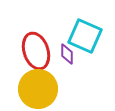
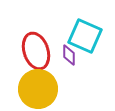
purple diamond: moved 2 px right, 1 px down
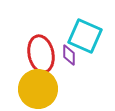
red ellipse: moved 5 px right, 3 px down; rotated 6 degrees clockwise
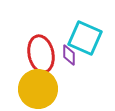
cyan square: moved 2 px down
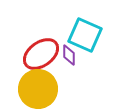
cyan square: moved 3 px up
red ellipse: rotated 66 degrees clockwise
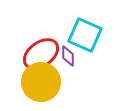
purple diamond: moved 1 px left, 1 px down
yellow circle: moved 3 px right, 7 px up
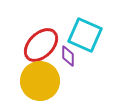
red ellipse: moved 9 px up; rotated 9 degrees counterclockwise
yellow circle: moved 1 px left, 1 px up
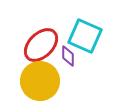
cyan square: moved 1 px down
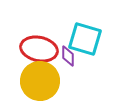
cyan square: moved 3 px down; rotated 8 degrees counterclockwise
red ellipse: moved 2 px left, 4 px down; rotated 57 degrees clockwise
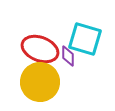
red ellipse: moved 1 px right; rotated 9 degrees clockwise
yellow circle: moved 1 px down
